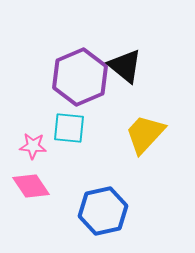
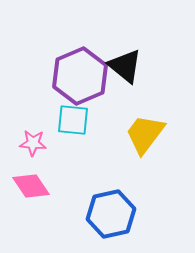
purple hexagon: moved 1 px up
cyan square: moved 4 px right, 8 px up
yellow trapezoid: rotated 6 degrees counterclockwise
pink star: moved 3 px up
blue hexagon: moved 8 px right, 3 px down
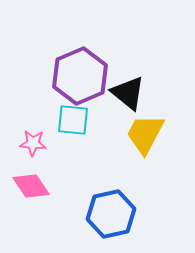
black triangle: moved 3 px right, 27 px down
yellow trapezoid: rotated 9 degrees counterclockwise
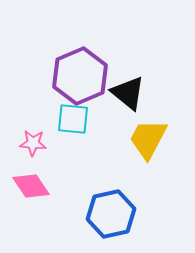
cyan square: moved 1 px up
yellow trapezoid: moved 3 px right, 5 px down
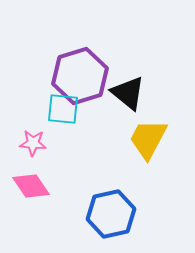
purple hexagon: rotated 6 degrees clockwise
cyan square: moved 10 px left, 10 px up
